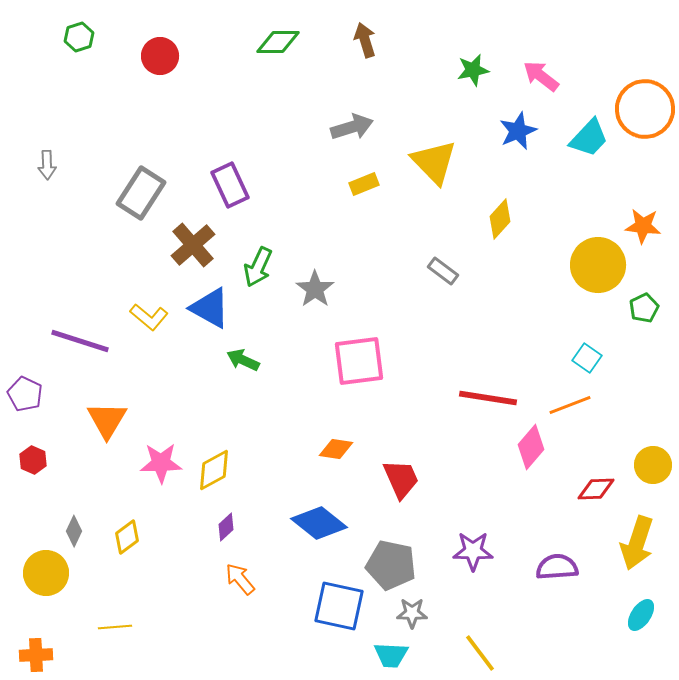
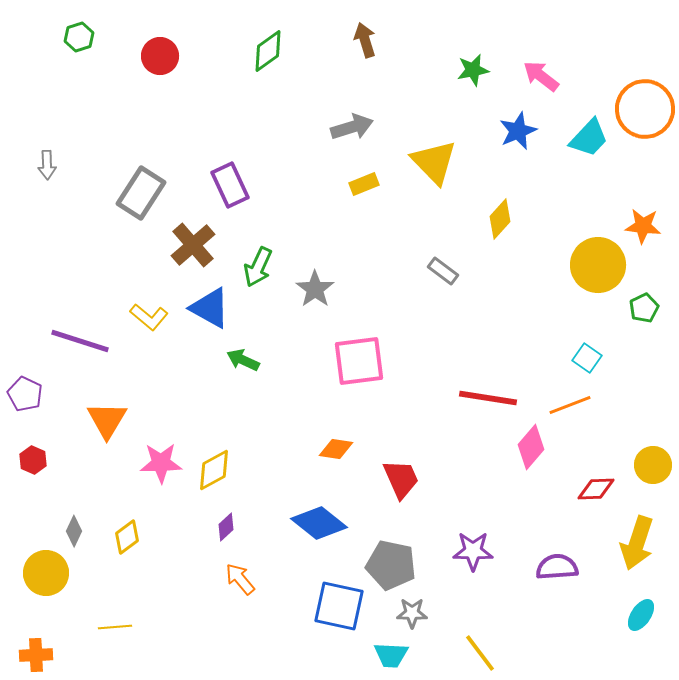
green diamond at (278, 42): moved 10 px left, 9 px down; rotated 36 degrees counterclockwise
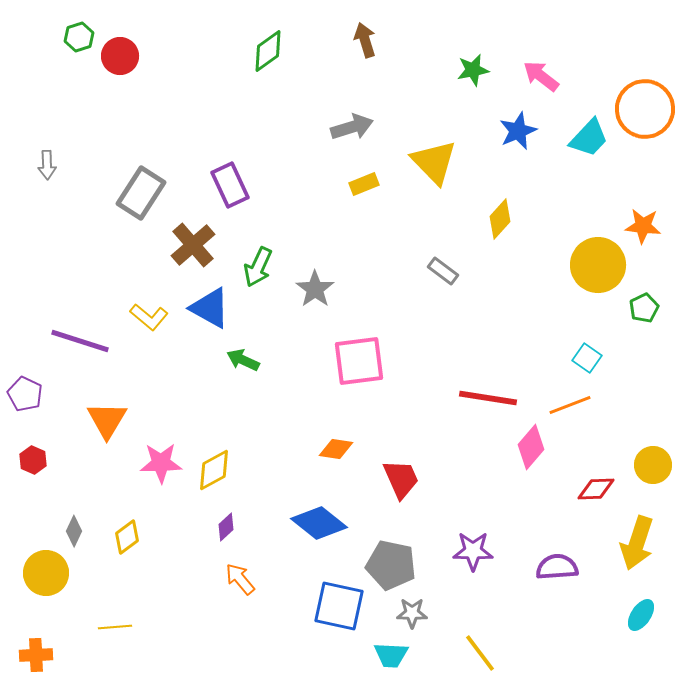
red circle at (160, 56): moved 40 px left
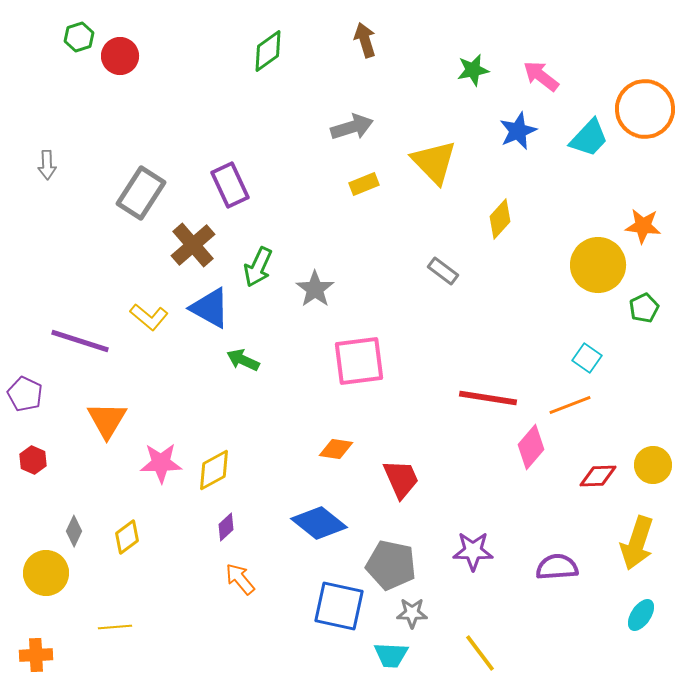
red diamond at (596, 489): moved 2 px right, 13 px up
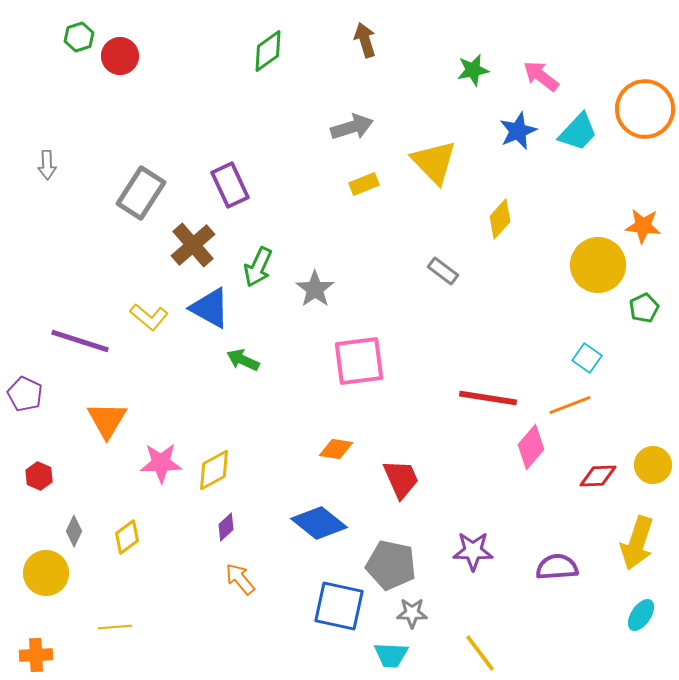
cyan trapezoid at (589, 138): moved 11 px left, 6 px up
red hexagon at (33, 460): moved 6 px right, 16 px down
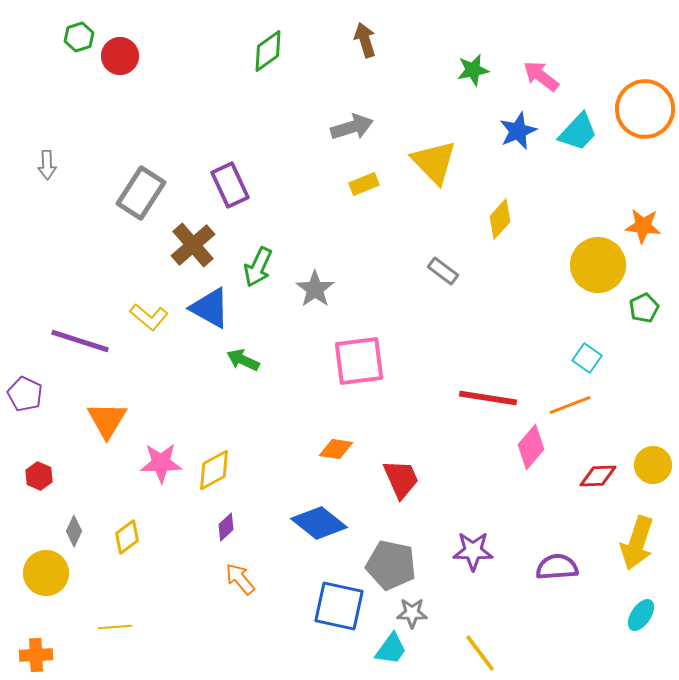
cyan trapezoid at (391, 655): moved 6 px up; rotated 57 degrees counterclockwise
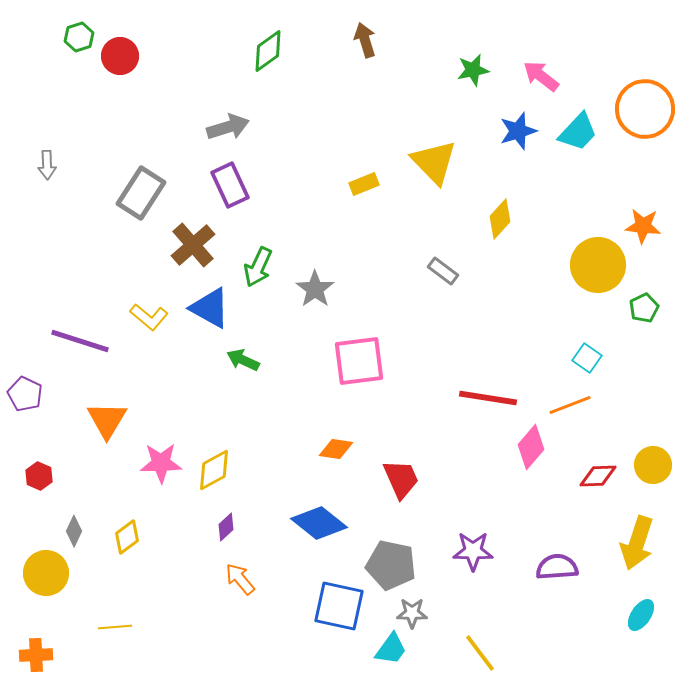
gray arrow at (352, 127): moved 124 px left
blue star at (518, 131): rotated 6 degrees clockwise
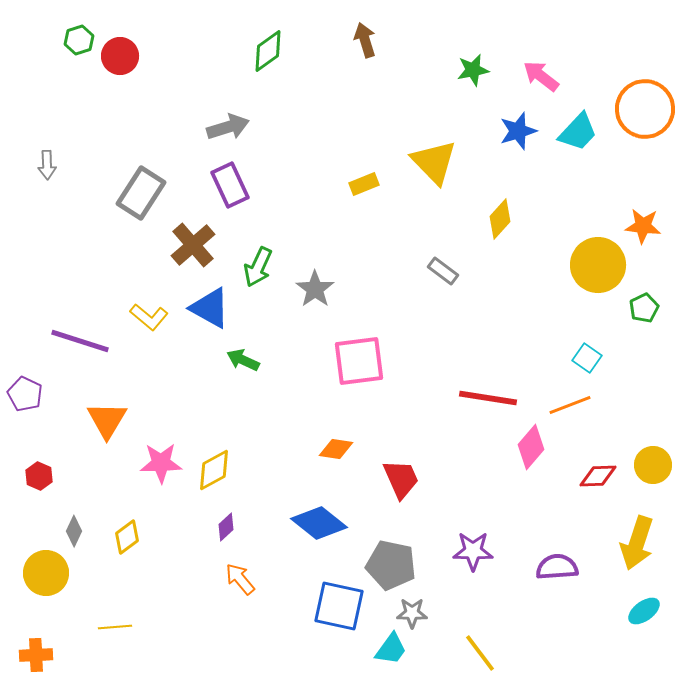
green hexagon at (79, 37): moved 3 px down
cyan ellipse at (641, 615): moved 3 px right, 4 px up; rotated 20 degrees clockwise
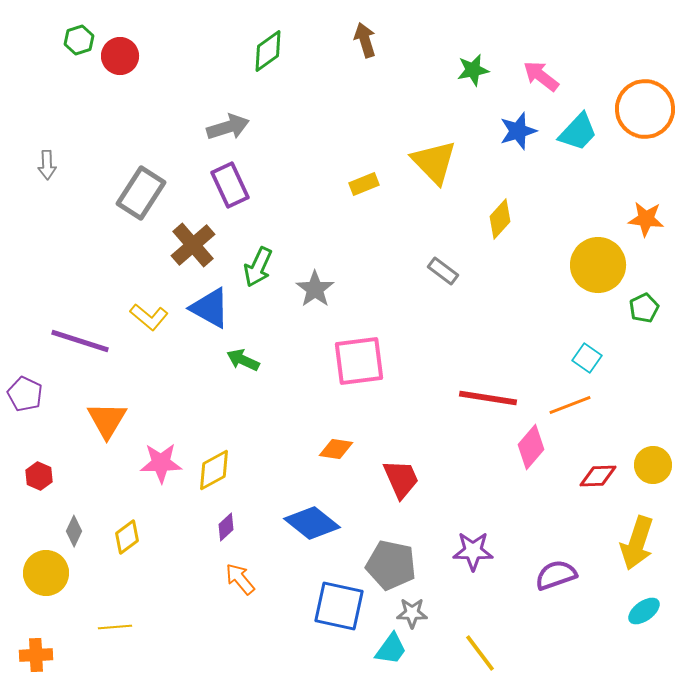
orange star at (643, 226): moved 3 px right, 7 px up
blue diamond at (319, 523): moved 7 px left
purple semicircle at (557, 567): moved 1 px left, 8 px down; rotated 15 degrees counterclockwise
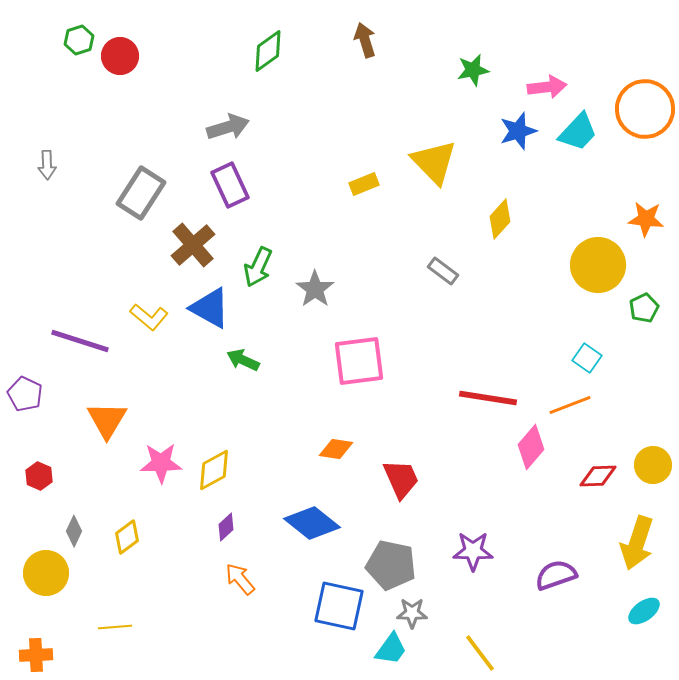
pink arrow at (541, 76): moved 6 px right, 11 px down; rotated 135 degrees clockwise
